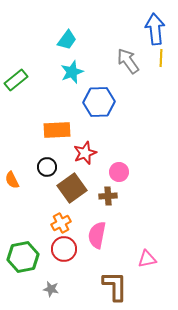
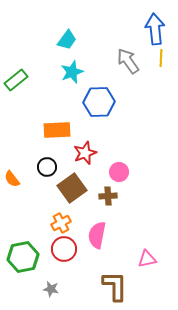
orange semicircle: moved 1 px up; rotated 12 degrees counterclockwise
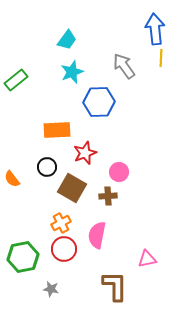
gray arrow: moved 4 px left, 5 px down
brown square: rotated 24 degrees counterclockwise
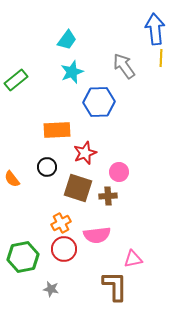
brown square: moved 6 px right; rotated 12 degrees counterclockwise
pink semicircle: rotated 108 degrees counterclockwise
pink triangle: moved 14 px left
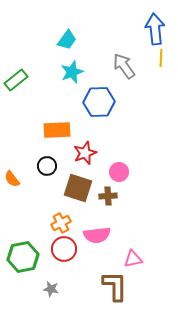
black circle: moved 1 px up
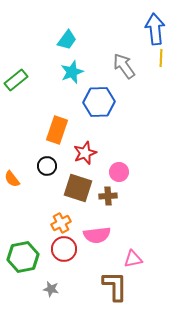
orange rectangle: rotated 68 degrees counterclockwise
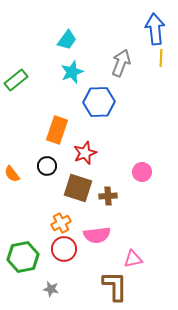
gray arrow: moved 3 px left, 3 px up; rotated 56 degrees clockwise
pink circle: moved 23 px right
orange semicircle: moved 5 px up
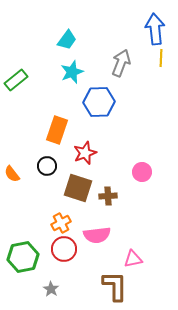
gray star: rotated 21 degrees clockwise
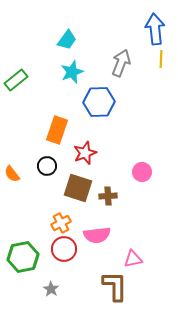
yellow line: moved 1 px down
